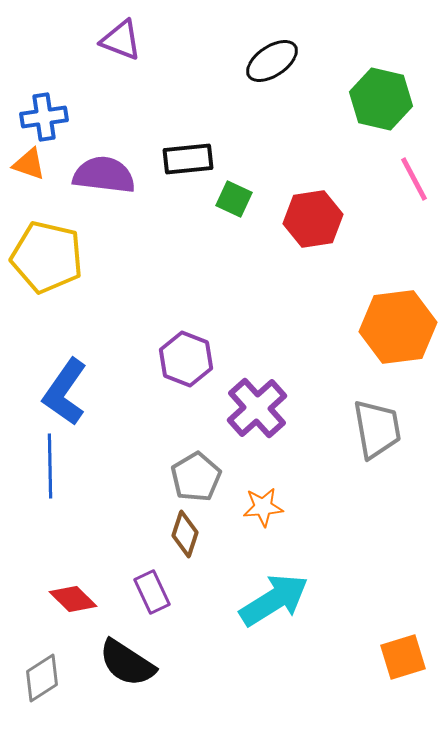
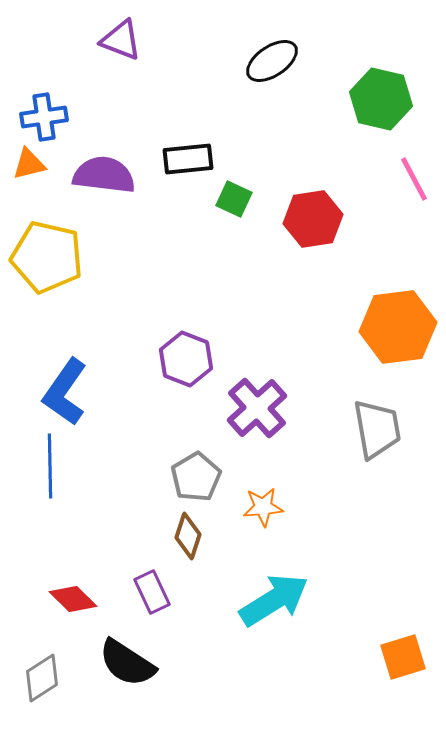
orange triangle: rotated 33 degrees counterclockwise
brown diamond: moved 3 px right, 2 px down
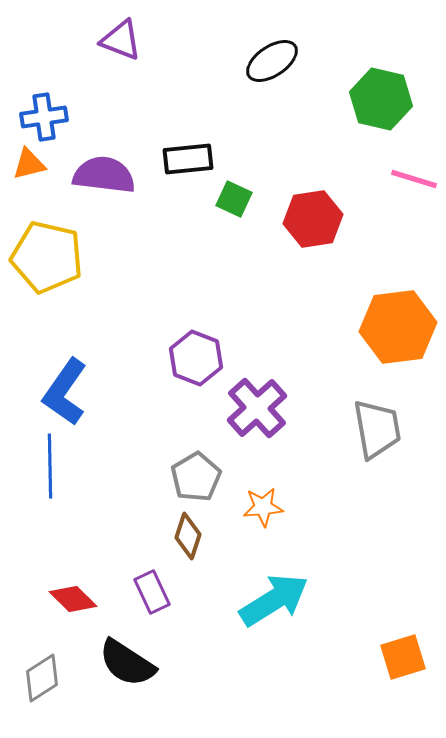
pink line: rotated 45 degrees counterclockwise
purple hexagon: moved 10 px right, 1 px up
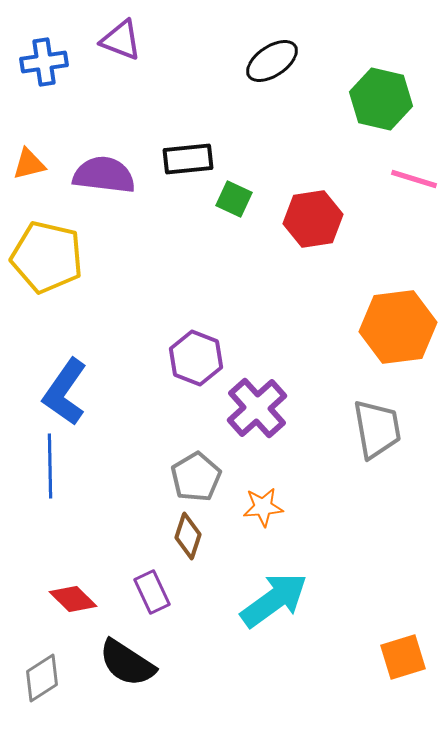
blue cross: moved 55 px up
cyan arrow: rotated 4 degrees counterclockwise
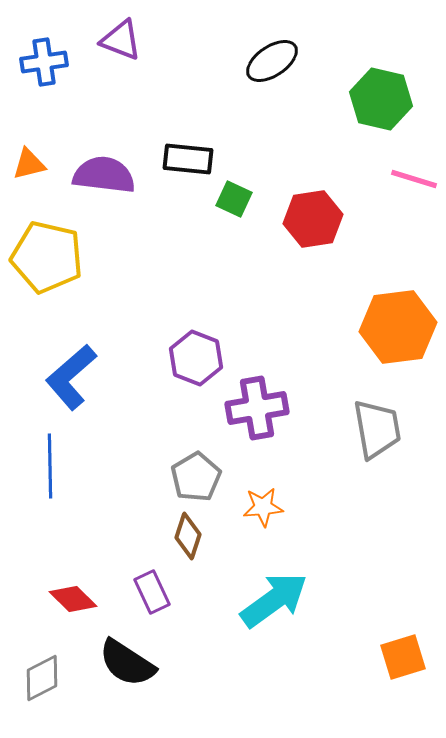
black rectangle: rotated 12 degrees clockwise
blue L-shape: moved 6 px right, 15 px up; rotated 14 degrees clockwise
purple cross: rotated 32 degrees clockwise
gray diamond: rotated 6 degrees clockwise
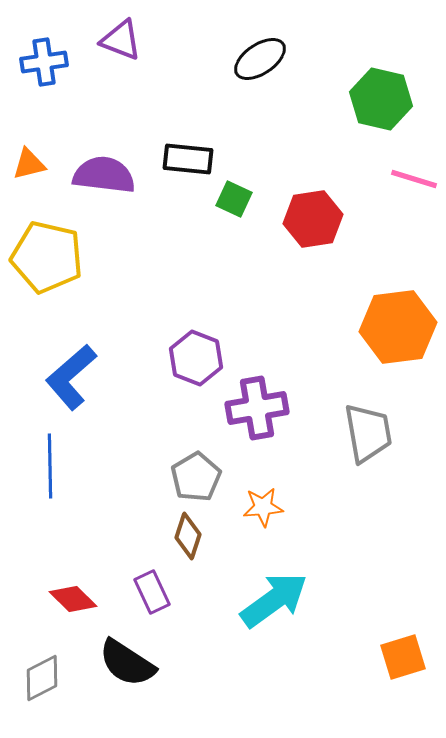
black ellipse: moved 12 px left, 2 px up
gray trapezoid: moved 9 px left, 4 px down
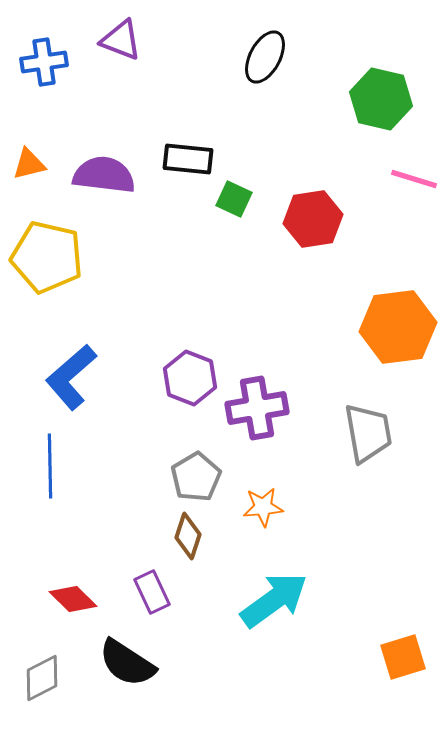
black ellipse: moved 5 px right, 2 px up; rotated 28 degrees counterclockwise
purple hexagon: moved 6 px left, 20 px down
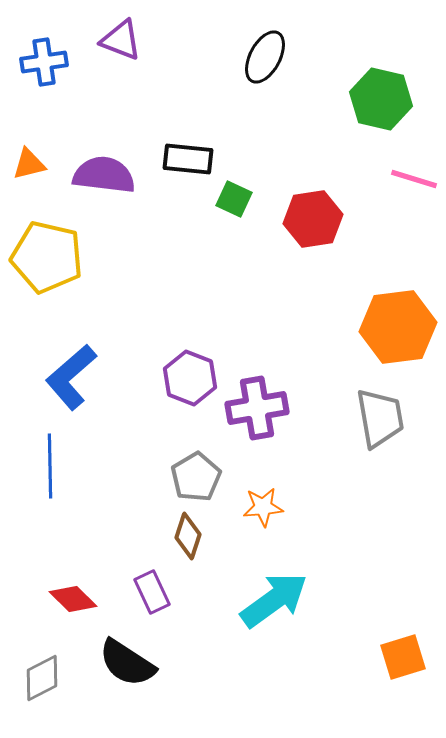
gray trapezoid: moved 12 px right, 15 px up
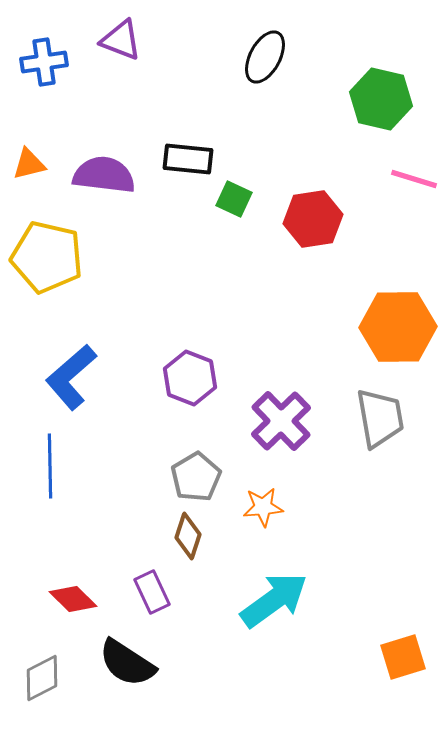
orange hexagon: rotated 6 degrees clockwise
purple cross: moved 24 px right, 13 px down; rotated 34 degrees counterclockwise
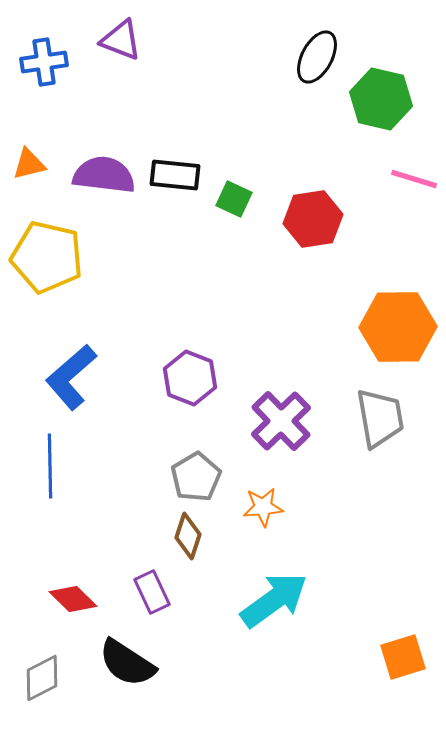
black ellipse: moved 52 px right
black rectangle: moved 13 px left, 16 px down
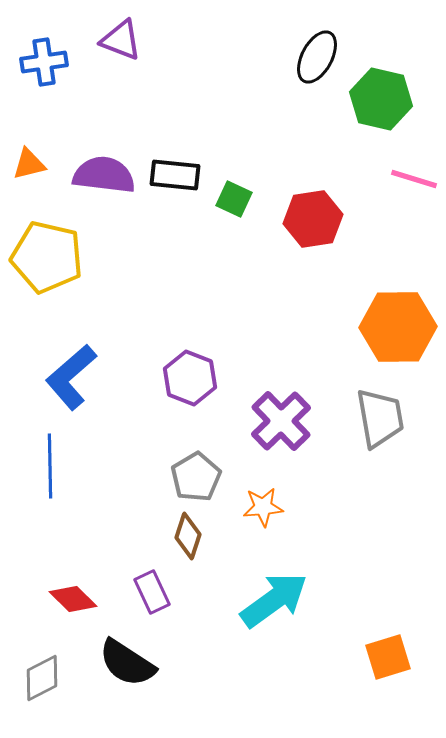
orange square: moved 15 px left
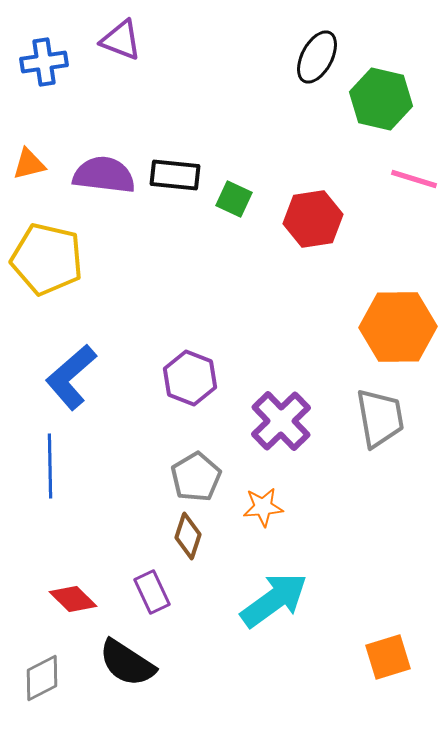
yellow pentagon: moved 2 px down
